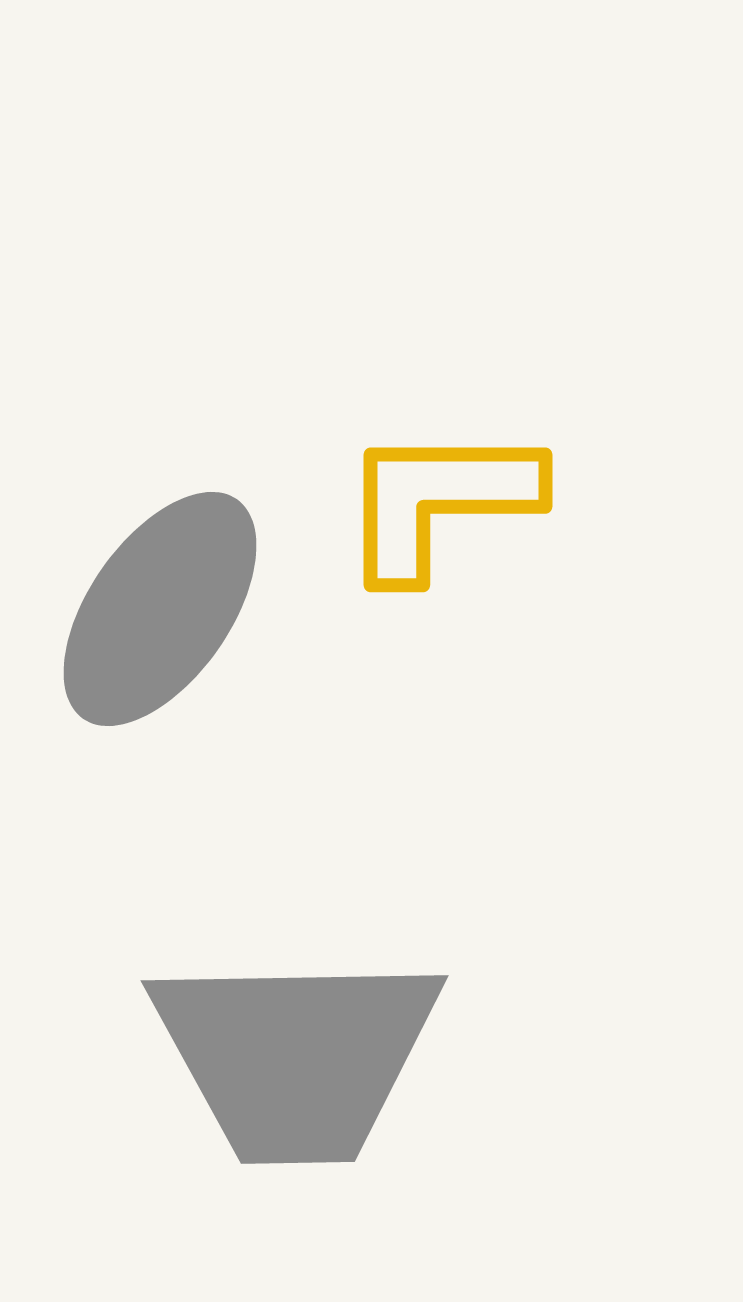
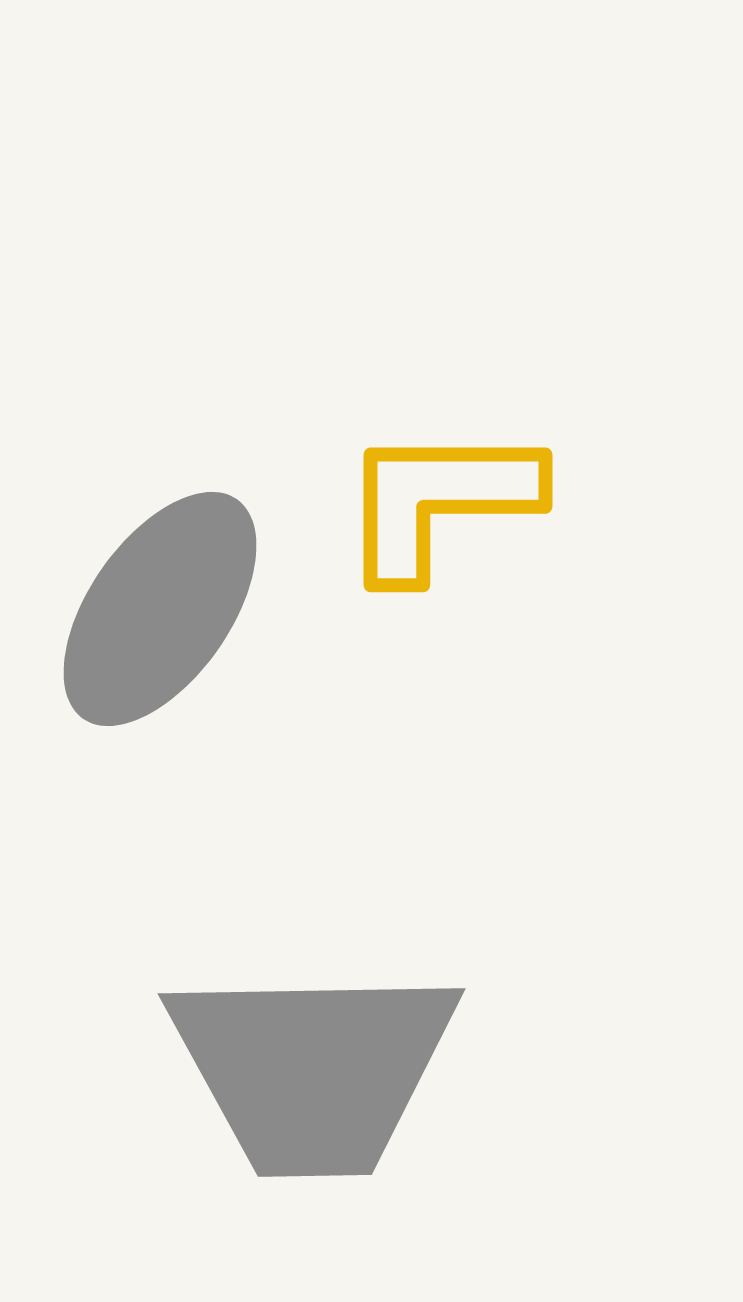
gray trapezoid: moved 17 px right, 13 px down
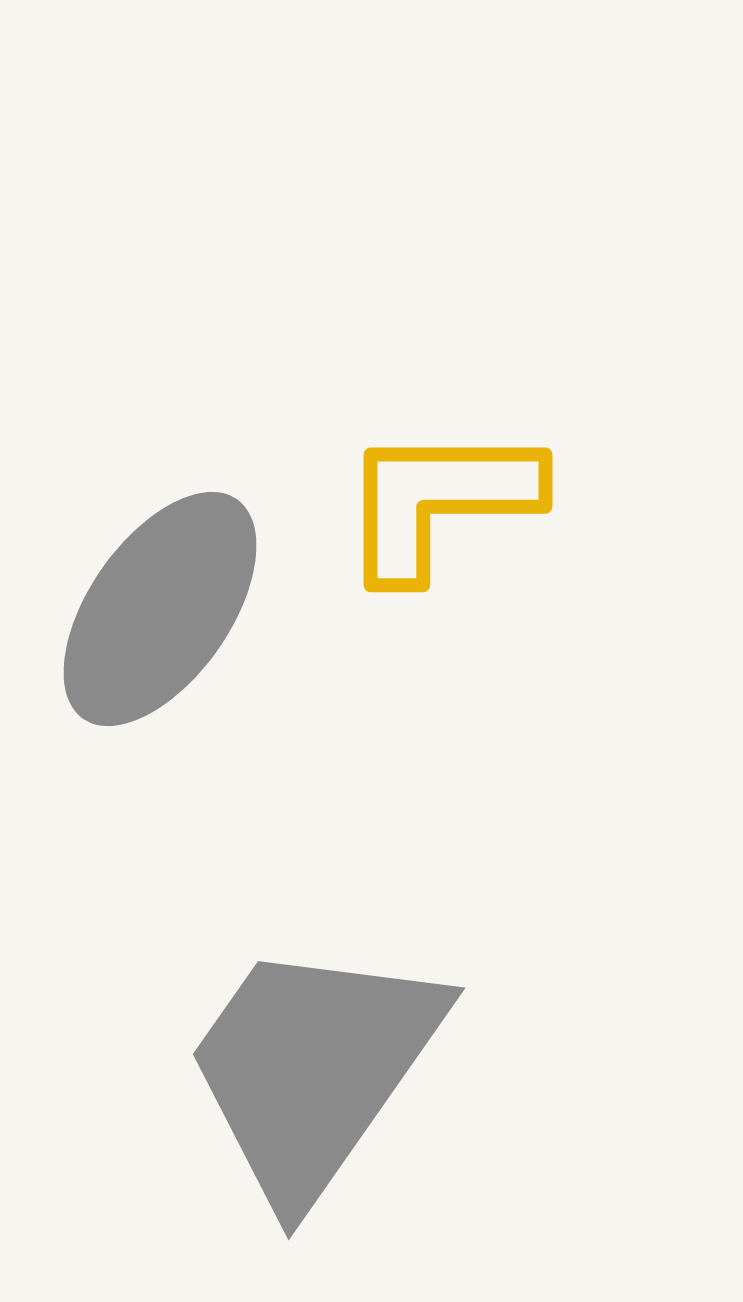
gray trapezoid: rotated 126 degrees clockwise
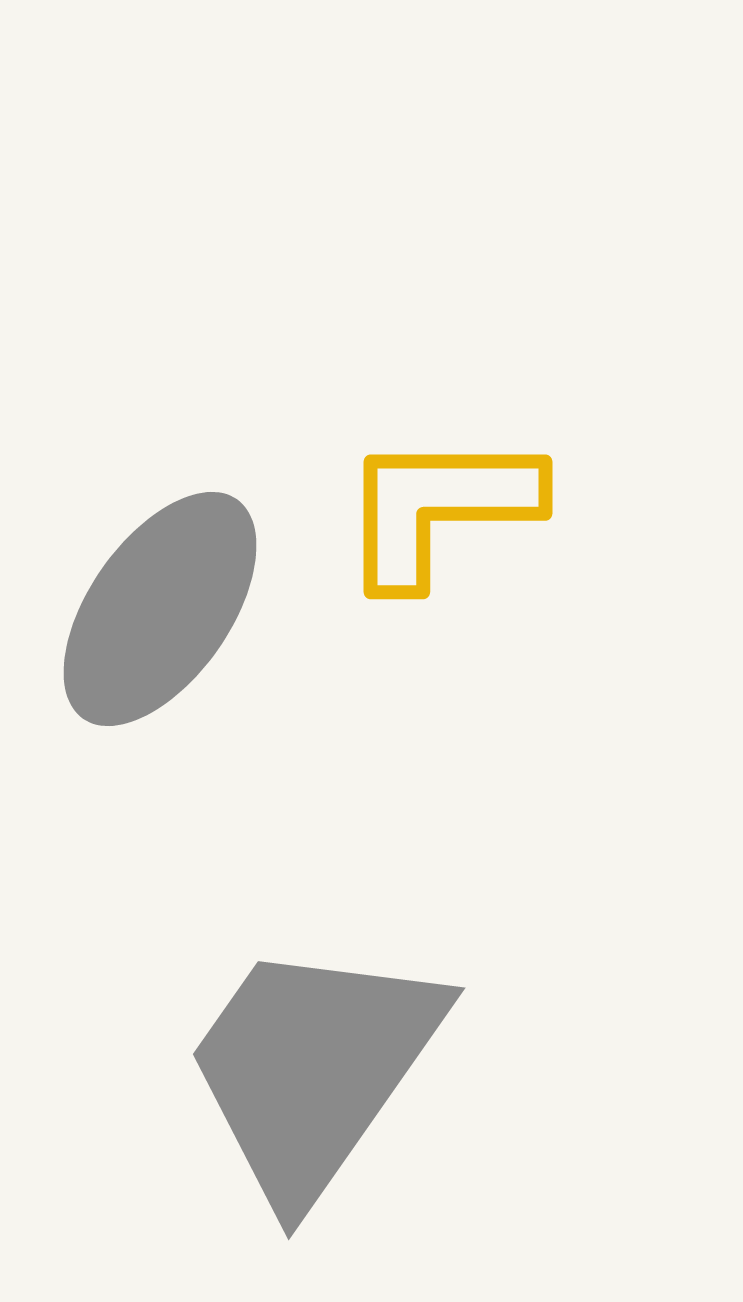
yellow L-shape: moved 7 px down
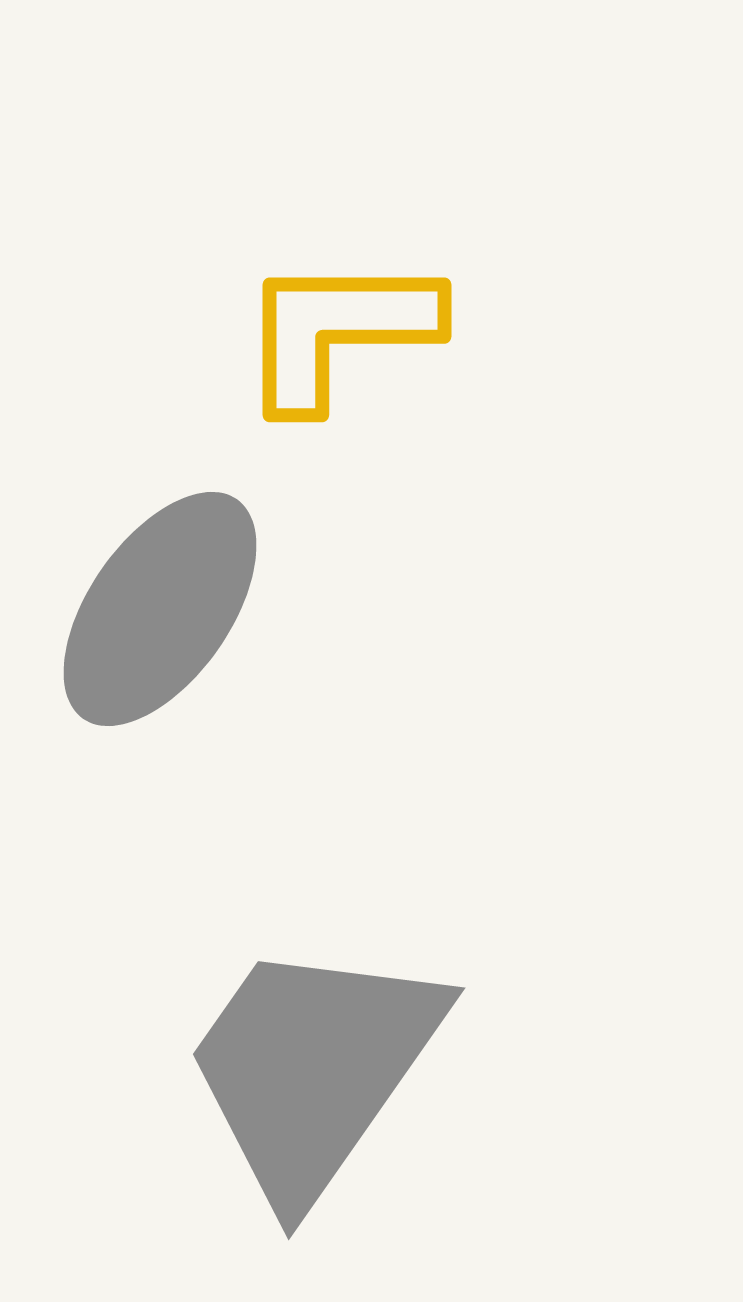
yellow L-shape: moved 101 px left, 177 px up
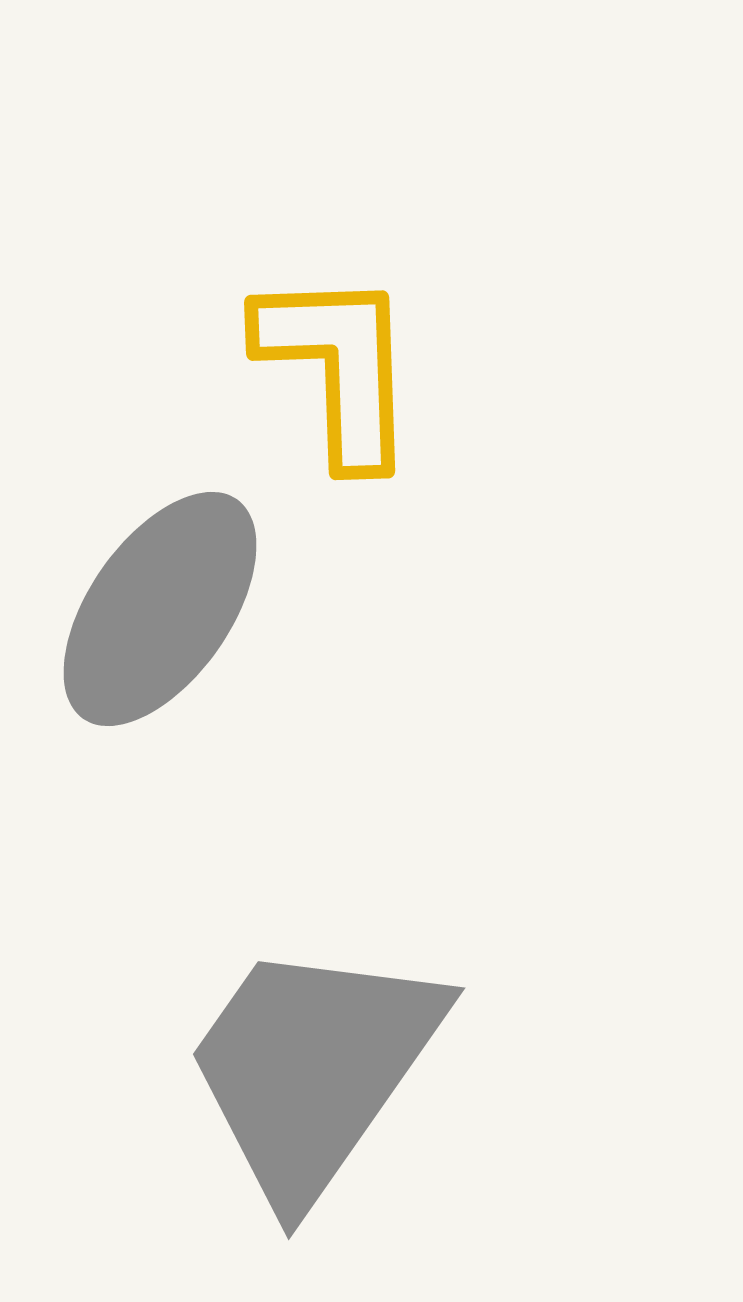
yellow L-shape: moved 36 px down; rotated 88 degrees clockwise
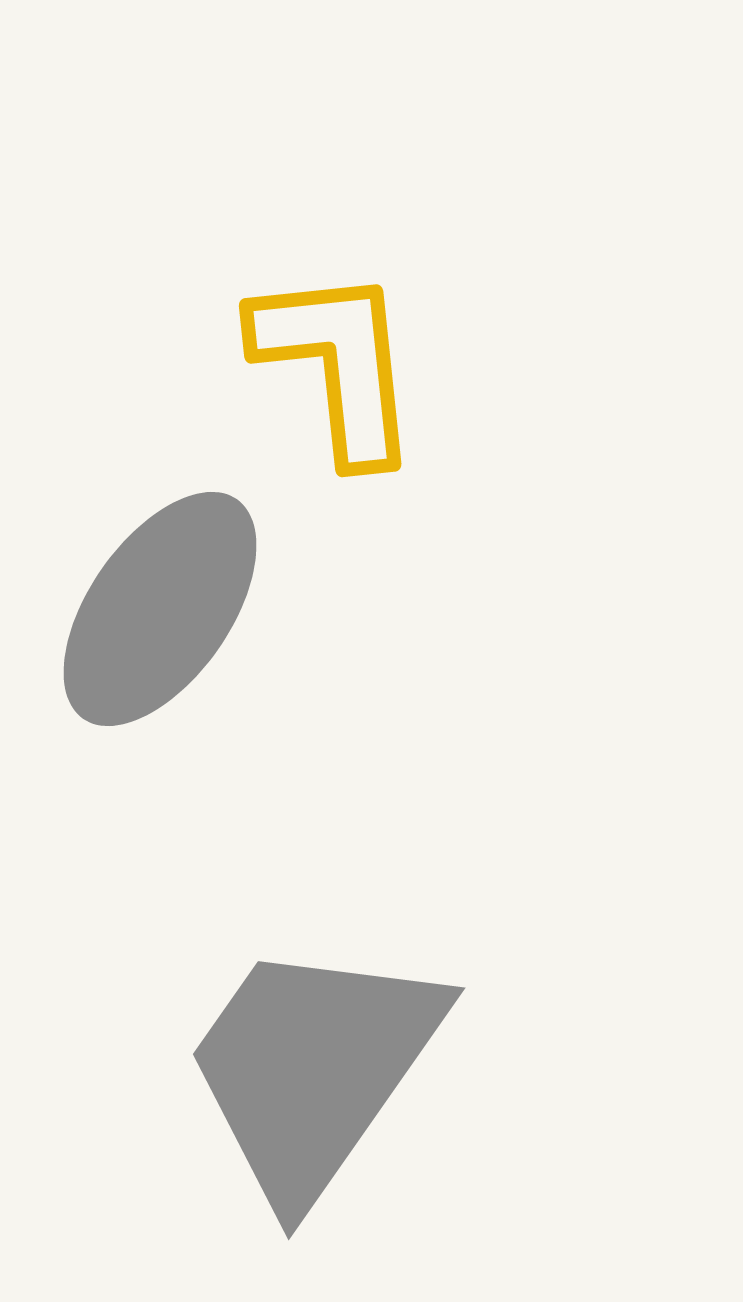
yellow L-shape: moved 1 px left, 3 px up; rotated 4 degrees counterclockwise
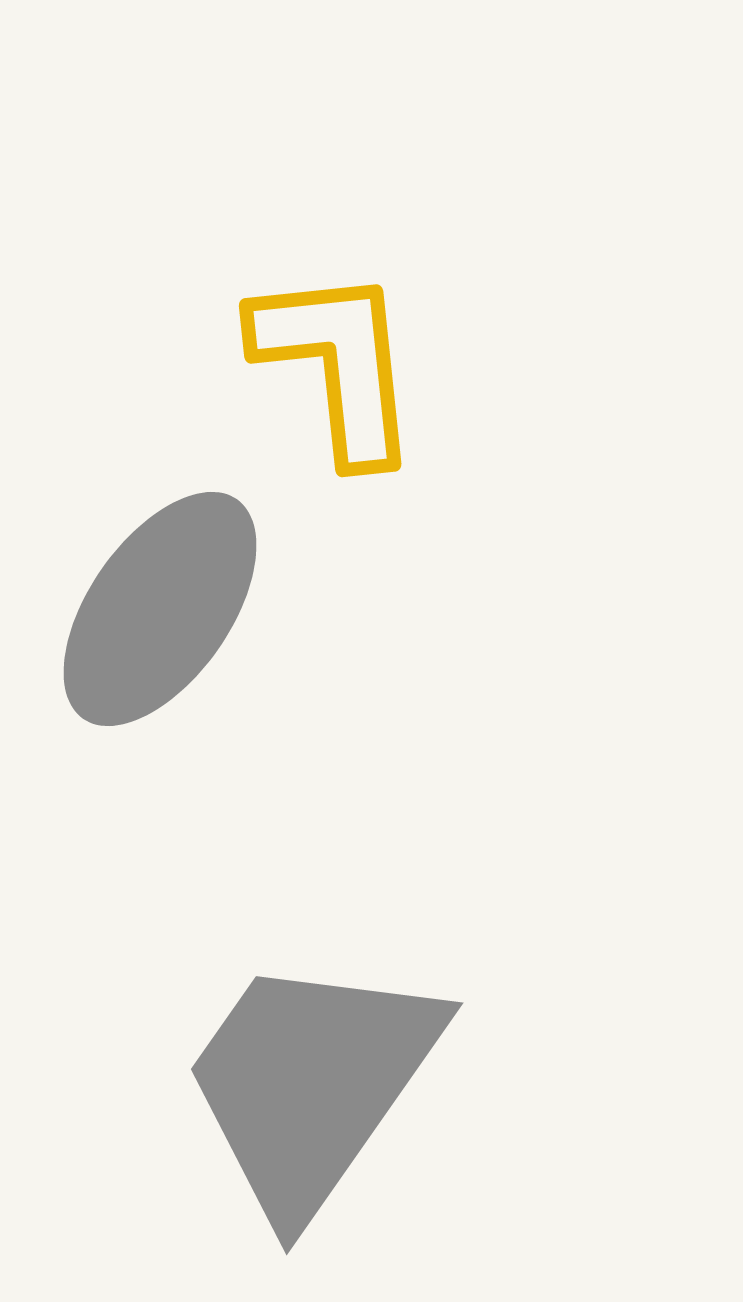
gray trapezoid: moved 2 px left, 15 px down
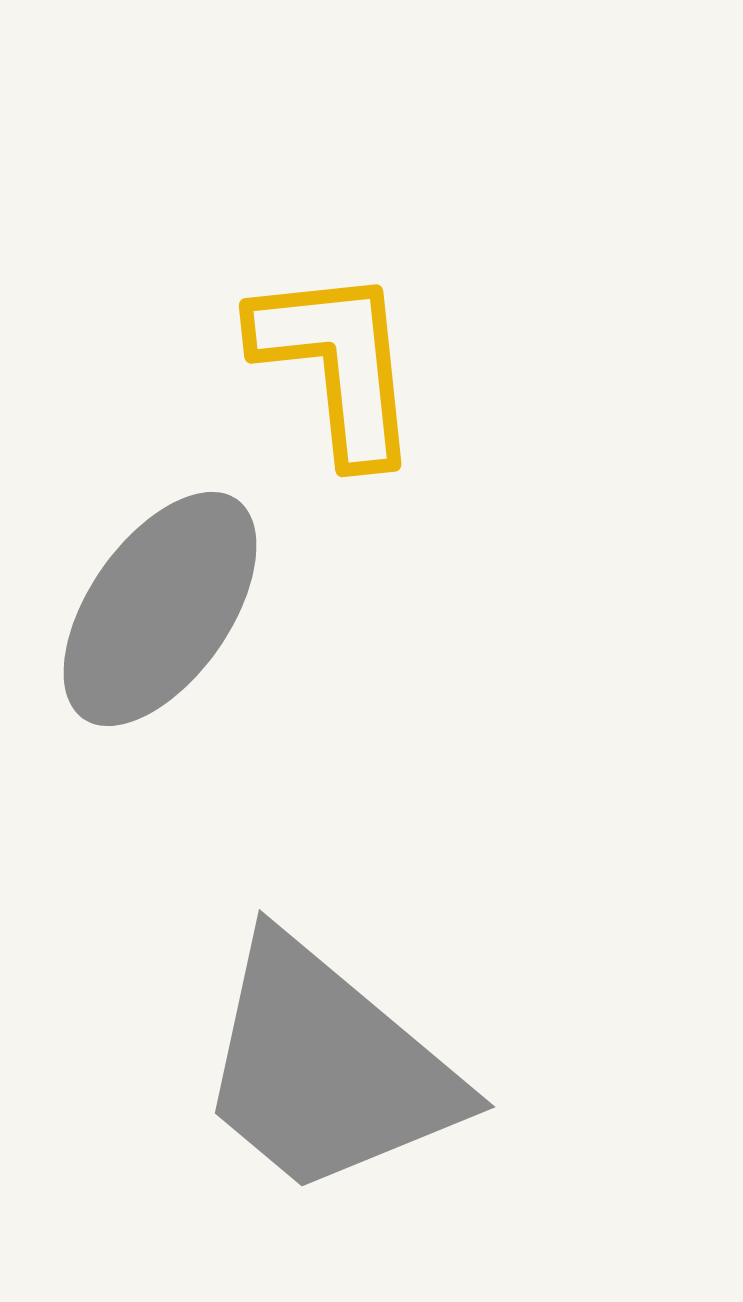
gray trapezoid: moved 16 px right, 16 px up; rotated 85 degrees counterclockwise
